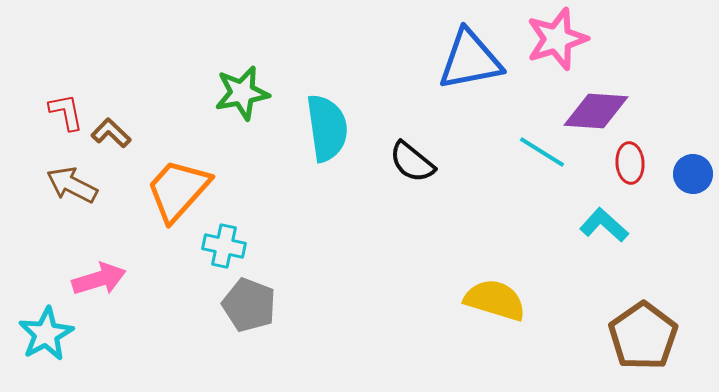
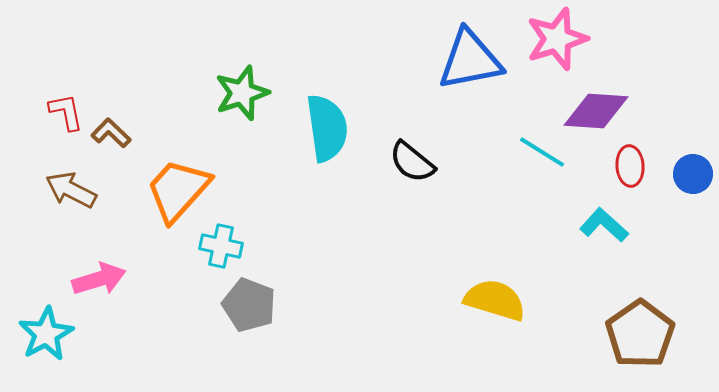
green star: rotated 8 degrees counterclockwise
red ellipse: moved 3 px down
brown arrow: moved 1 px left, 5 px down
cyan cross: moved 3 px left
brown pentagon: moved 3 px left, 2 px up
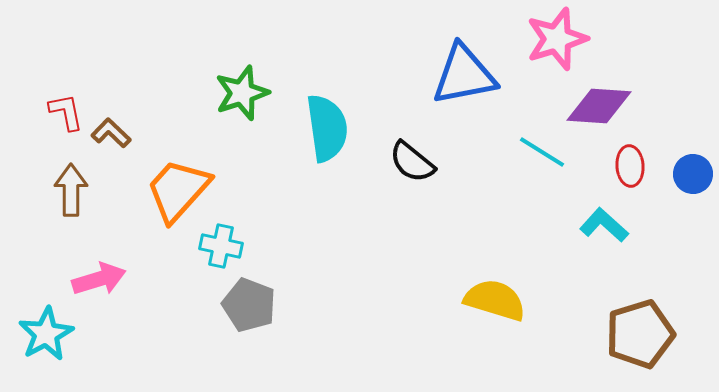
blue triangle: moved 6 px left, 15 px down
purple diamond: moved 3 px right, 5 px up
brown arrow: rotated 63 degrees clockwise
brown pentagon: rotated 18 degrees clockwise
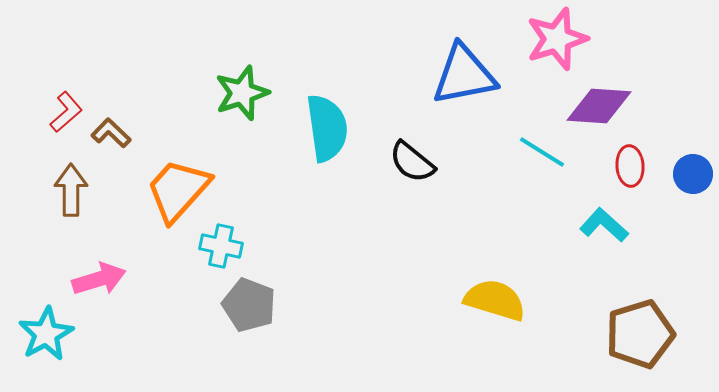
red L-shape: rotated 60 degrees clockwise
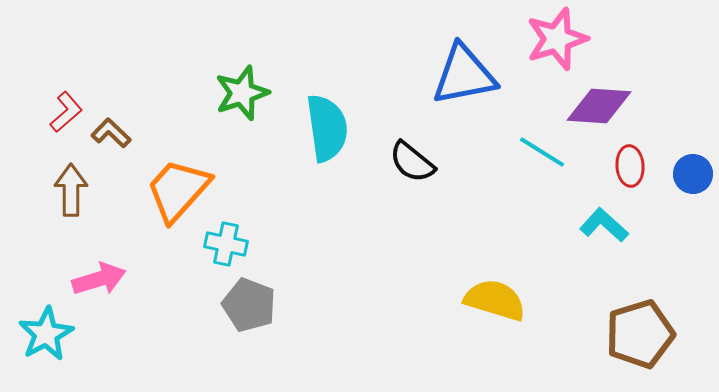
cyan cross: moved 5 px right, 2 px up
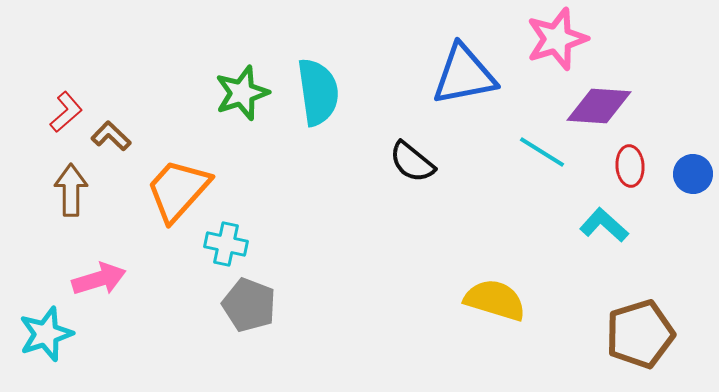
cyan semicircle: moved 9 px left, 36 px up
brown L-shape: moved 3 px down
cyan star: rotated 10 degrees clockwise
